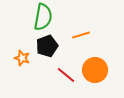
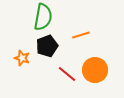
red line: moved 1 px right, 1 px up
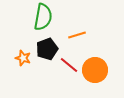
orange line: moved 4 px left
black pentagon: moved 3 px down
orange star: moved 1 px right
red line: moved 2 px right, 9 px up
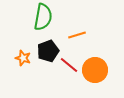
black pentagon: moved 1 px right, 2 px down
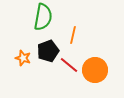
orange line: moved 4 px left; rotated 60 degrees counterclockwise
